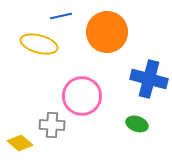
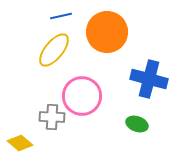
yellow ellipse: moved 15 px right, 6 px down; rotated 66 degrees counterclockwise
gray cross: moved 8 px up
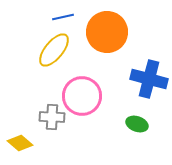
blue line: moved 2 px right, 1 px down
